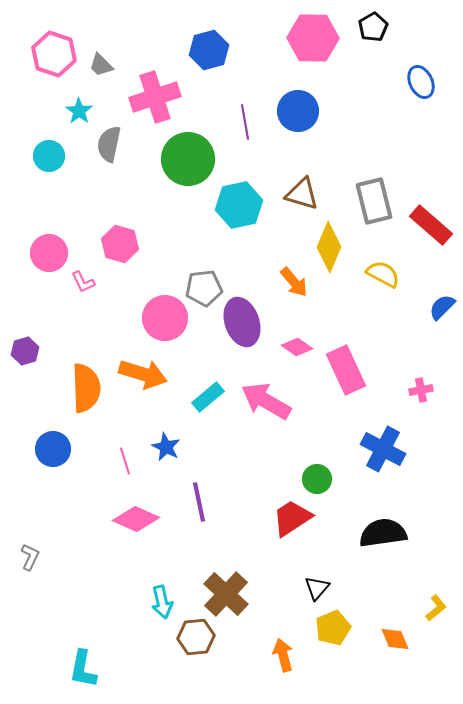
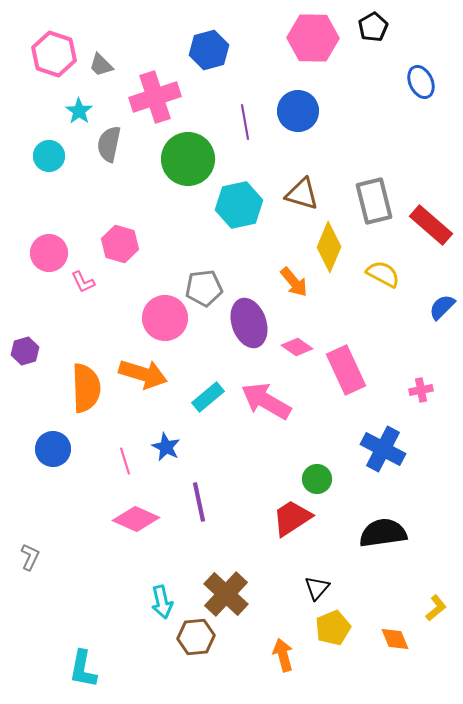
purple ellipse at (242, 322): moved 7 px right, 1 px down
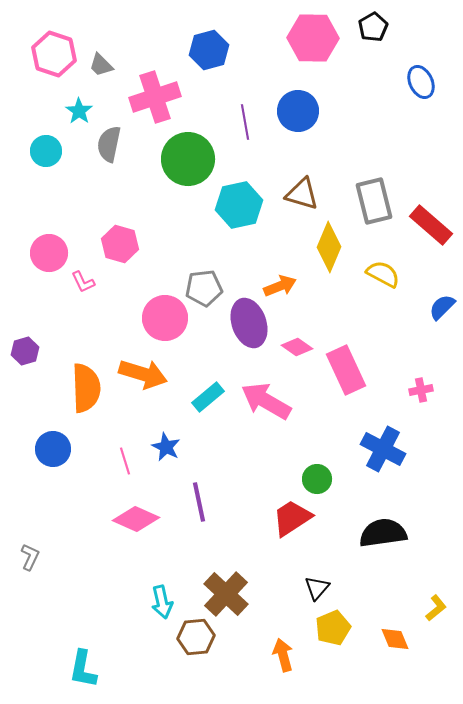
cyan circle at (49, 156): moved 3 px left, 5 px up
orange arrow at (294, 282): moved 14 px left, 4 px down; rotated 72 degrees counterclockwise
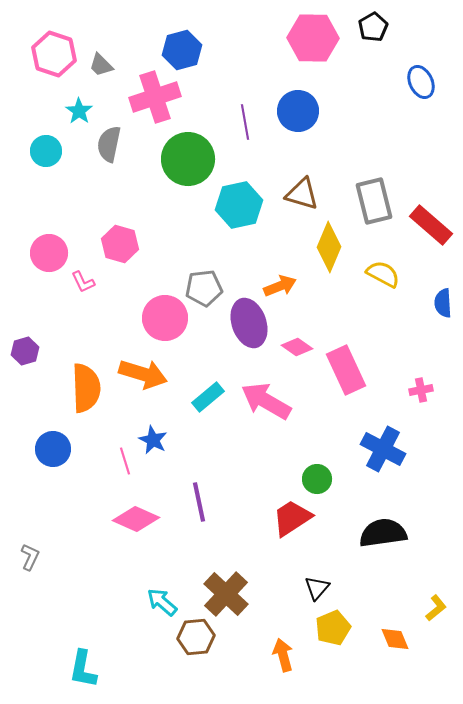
blue hexagon at (209, 50): moved 27 px left
blue semicircle at (442, 307): moved 1 px right, 4 px up; rotated 48 degrees counterclockwise
blue star at (166, 447): moved 13 px left, 7 px up
cyan arrow at (162, 602): rotated 144 degrees clockwise
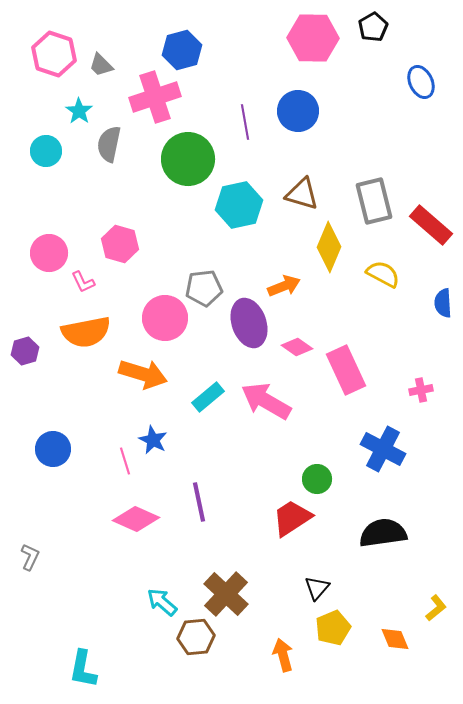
orange arrow at (280, 286): moved 4 px right
orange semicircle at (86, 388): moved 56 px up; rotated 81 degrees clockwise
